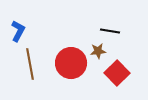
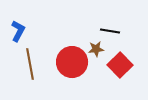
brown star: moved 2 px left, 2 px up
red circle: moved 1 px right, 1 px up
red square: moved 3 px right, 8 px up
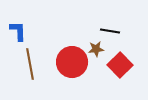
blue L-shape: rotated 30 degrees counterclockwise
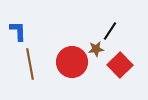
black line: rotated 66 degrees counterclockwise
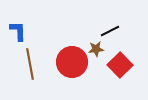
black line: rotated 30 degrees clockwise
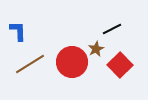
black line: moved 2 px right, 2 px up
brown star: rotated 21 degrees counterclockwise
brown line: rotated 68 degrees clockwise
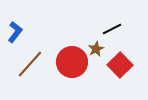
blue L-shape: moved 3 px left, 1 px down; rotated 40 degrees clockwise
brown line: rotated 16 degrees counterclockwise
